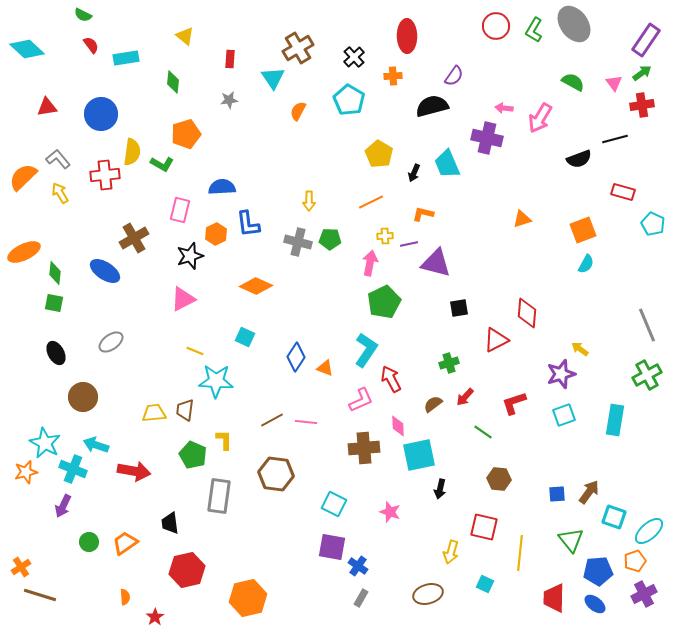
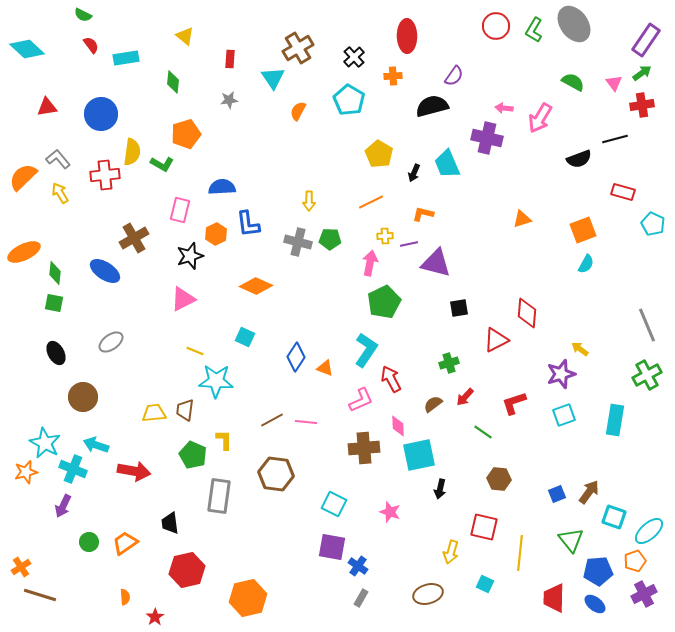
blue square at (557, 494): rotated 18 degrees counterclockwise
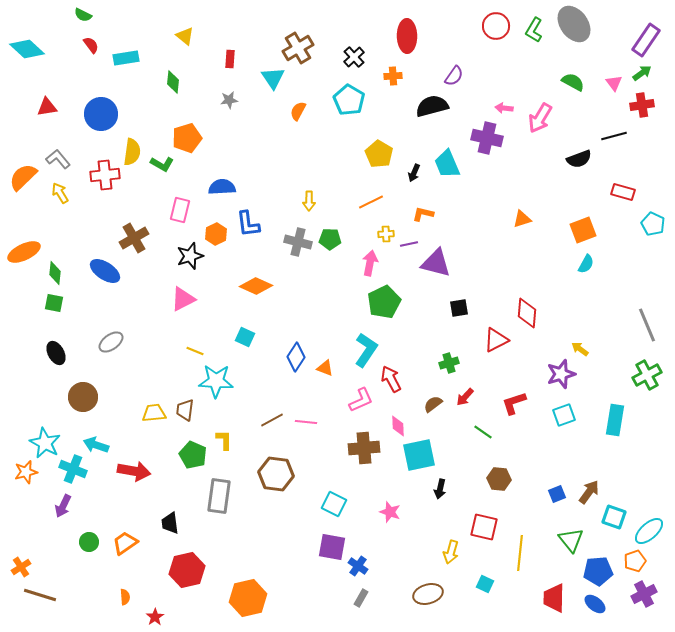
orange pentagon at (186, 134): moved 1 px right, 4 px down
black line at (615, 139): moved 1 px left, 3 px up
yellow cross at (385, 236): moved 1 px right, 2 px up
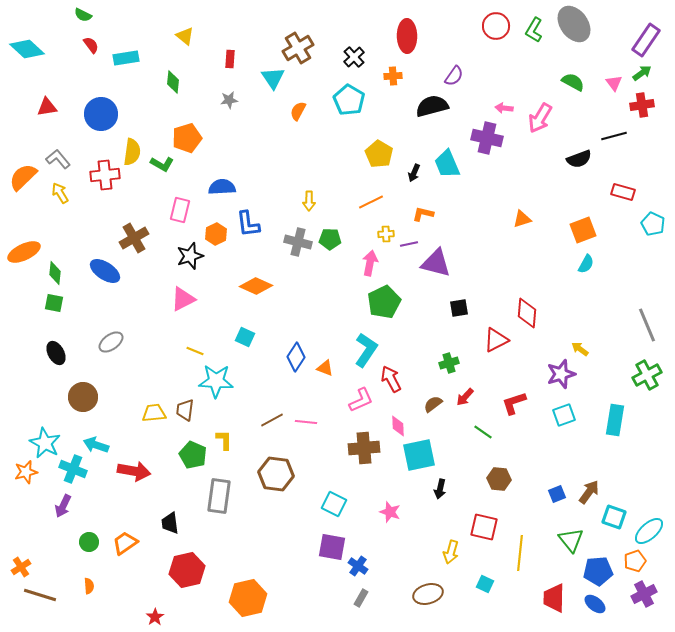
orange semicircle at (125, 597): moved 36 px left, 11 px up
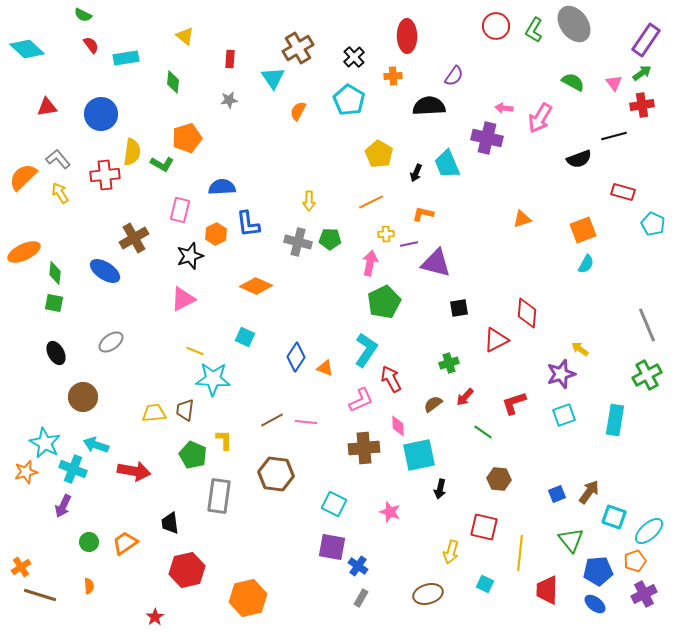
black semicircle at (432, 106): moved 3 px left; rotated 12 degrees clockwise
black arrow at (414, 173): moved 2 px right
cyan star at (216, 381): moved 3 px left, 2 px up
red trapezoid at (554, 598): moved 7 px left, 8 px up
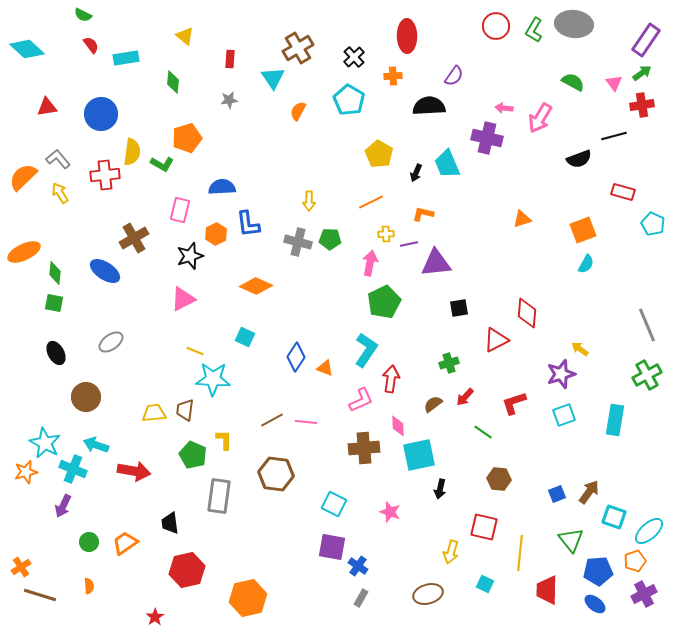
gray ellipse at (574, 24): rotated 48 degrees counterclockwise
purple triangle at (436, 263): rotated 20 degrees counterclockwise
red arrow at (391, 379): rotated 36 degrees clockwise
brown circle at (83, 397): moved 3 px right
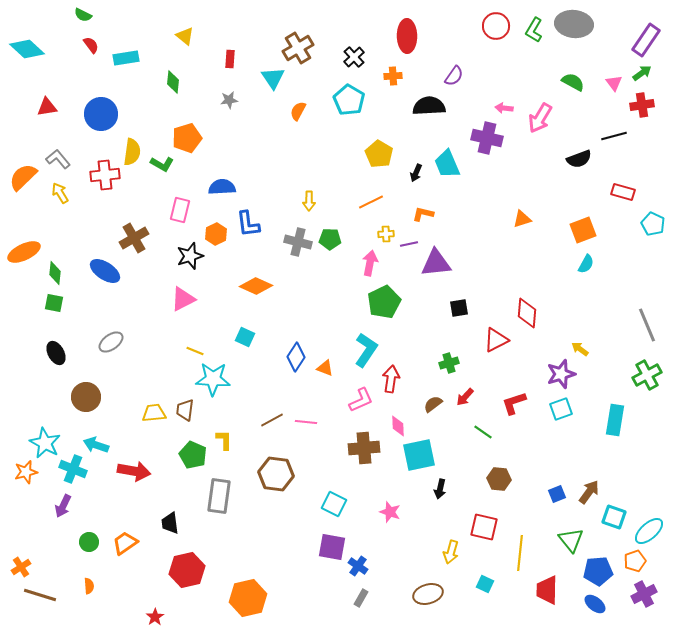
cyan square at (564, 415): moved 3 px left, 6 px up
